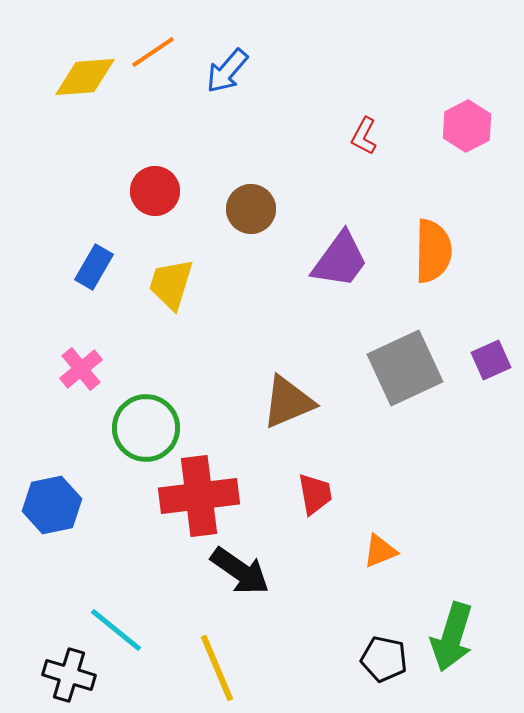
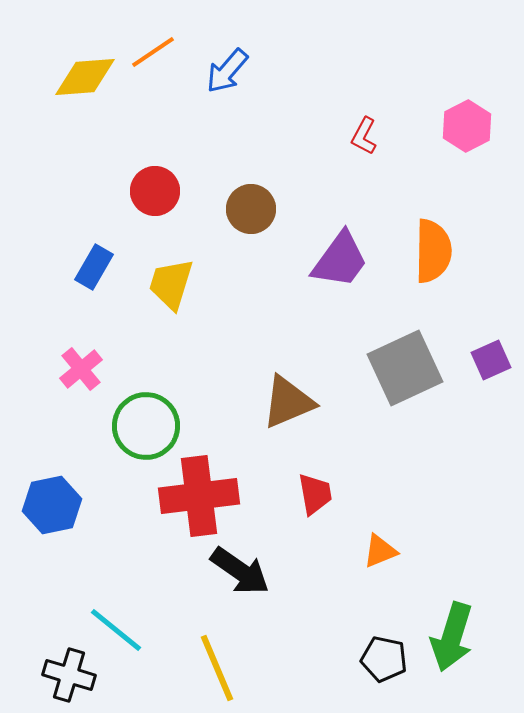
green circle: moved 2 px up
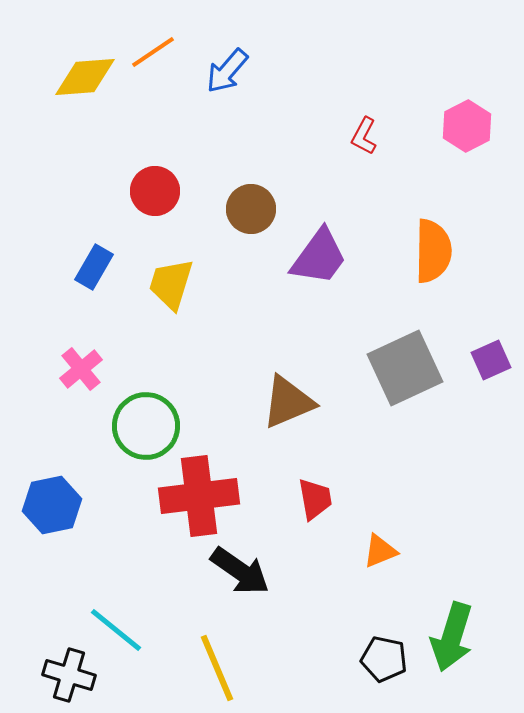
purple trapezoid: moved 21 px left, 3 px up
red trapezoid: moved 5 px down
